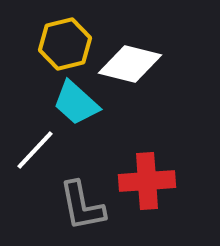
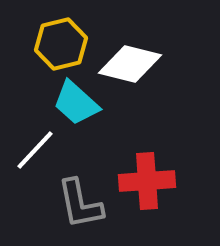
yellow hexagon: moved 4 px left
gray L-shape: moved 2 px left, 2 px up
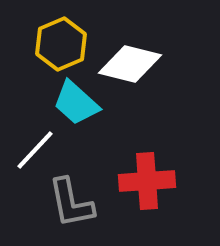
yellow hexagon: rotated 9 degrees counterclockwise
gray L-shape: moved 9 px left, 1 px up
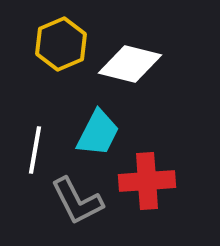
cyan trapezoid: moved 22 px right, 30 px down; rotated 105 degrees counterclockwise
white line: rotated 33 degrees counterclockwise
gray L-shape: moved 6 px right, 2 px up; rotated 16 degrees counterclockwise
